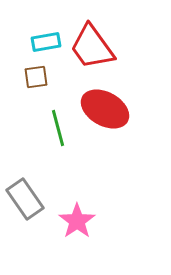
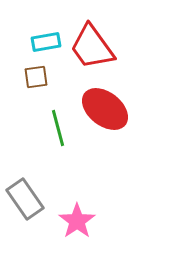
red ellipse: rotated 9 degrees clockwise
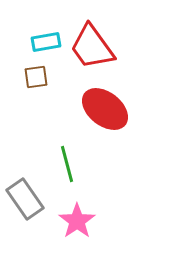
green line: moved 9 px right, 36 px down
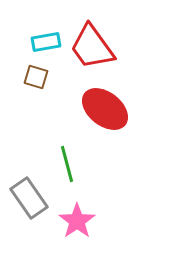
brown square: rotated 25 degrees clockwise
gray rectangle: moved 4 px right, 1 px up
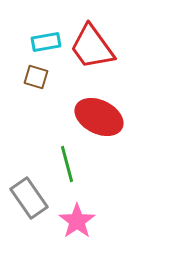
red ellipse: moved 6 px left, 8 px down; rotated 12 degrees counterclockwise
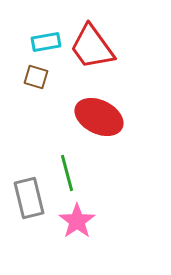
green line: moved 9 px down
gray rectangle: rotated 21 degrees clockwise
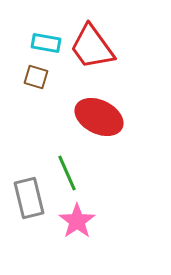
cyan rectangle: moved 1 px down; rotated 20 degrees clockwise
green line: rotated 9 degrees counterclockwise
